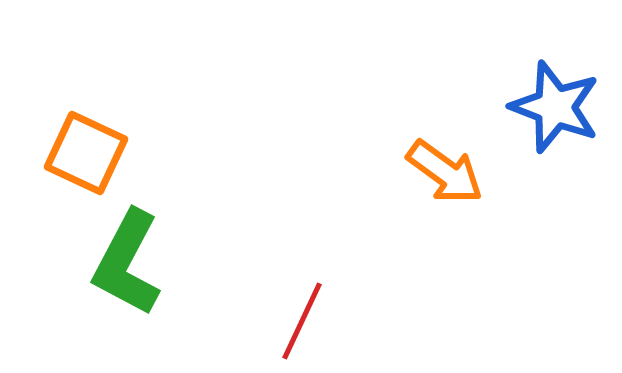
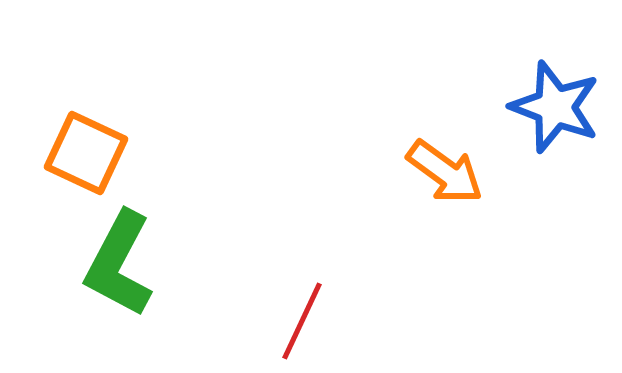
green L-shape: moved 8 px left, 1 px down
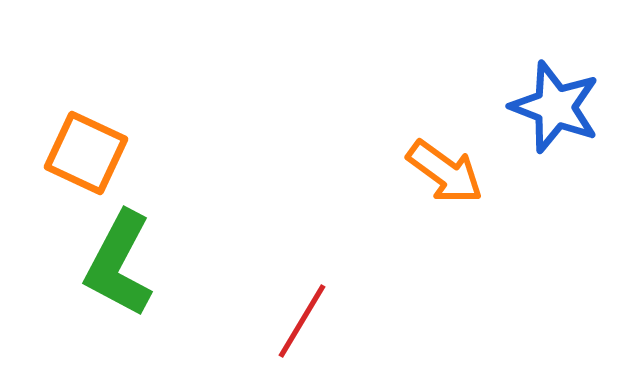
red line: rotated 6 degrees clockwise
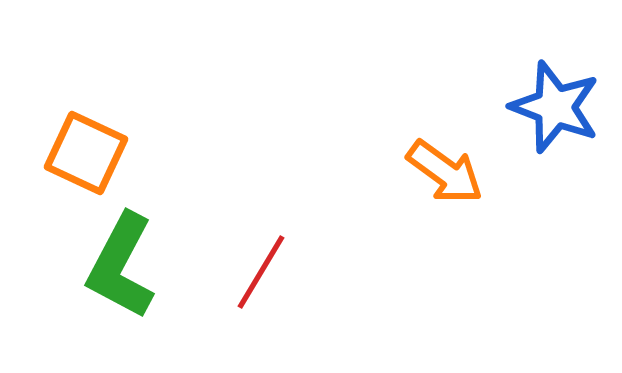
green L-shape: moved 2 px right, 2 px down
red line: moved 41 px left, 49 px up
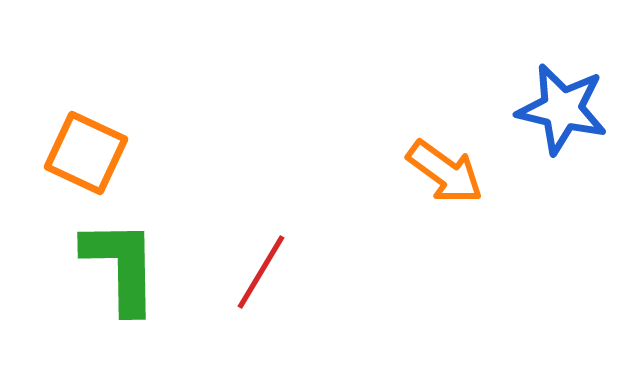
blue star: moved 7 px right, 2 px down; rotated 8 degrees counterclockwise
green L-shape: rotated 151 degrees clockwise
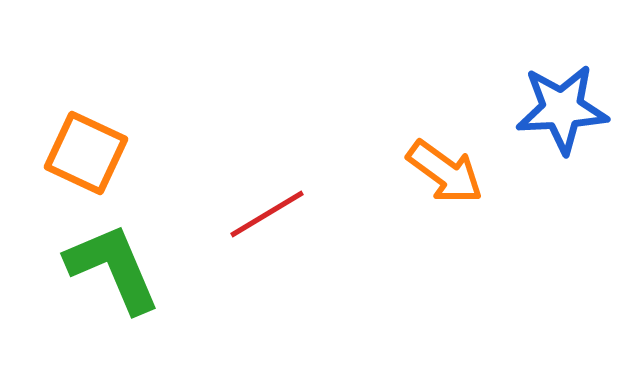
blue star: rotated 16 degrees counterclockwise
green L-shape: moved 8 px left, 2 px down; rotated 22 degrees counterclockwise
red line: moved 6 px right, 58 px up; rotated 28 degrees clockwise
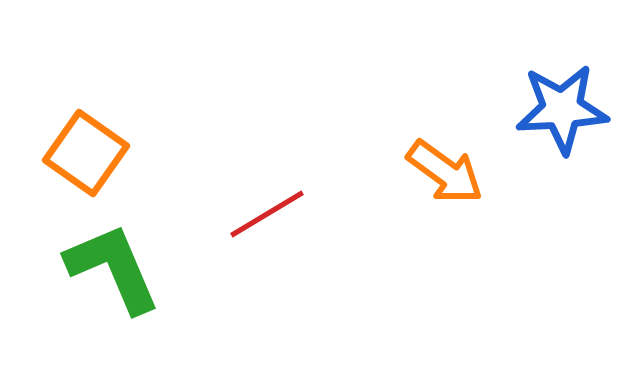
orange square: rotated 10 degrees clockwise
